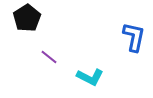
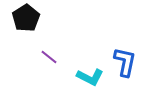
black pentagon: moved 1 px left
blue L-shape: moved 9 px left, 25 px down
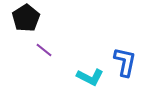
purple line: moved 5 px left, 7 px up
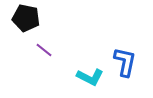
black pentagon: rotated 28 degrees counterclockwise
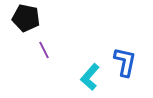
purple line: rotated 24 degrees clockwise
cyan L-shape: rotated 104 degrees clockwise
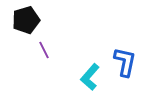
black pentagon: moved 2 px down; rotated 28 degrees counterclockwise
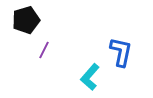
purple line: rotated 54 degrees clockwise
blue L-shape: moved 4 px left, 10 px up
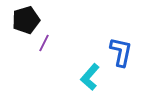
purple line: moved 7 px up
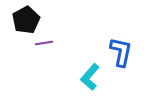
black pentagon: rotated 12 degrees counterclockwise
purple line: rotated 54 degrees clockwise
